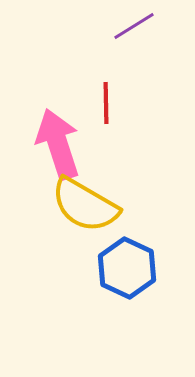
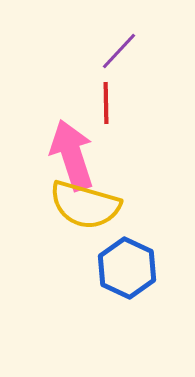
purple line: moved 15 px left, 25 px down; rotated 15 degrees counterclockwise
pink arrow: moved 14 px right, 11 px down
yellow semicircle: rotated 14 degrees counterclockwise
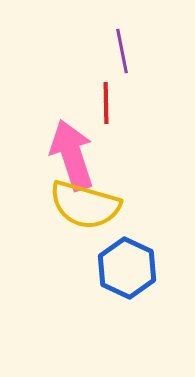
purple line: moved 3 px right; rotated 54 degrees counterclockwise
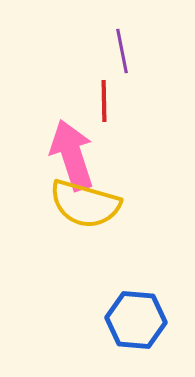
red line: moved 2 px left, 2 px up
yellow semicircle: moved 1 px up
blue hexagon: moved 9 px right, 52 px down; rotated 20 degrees counterclockwise
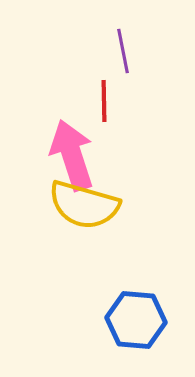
purple line: moved 1 px right
yellow semicircle: moved 1 px left, 1 px down
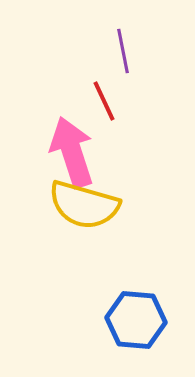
red line: rotated 24 degrees counterclockwise
pink arrow: moved 3 px up
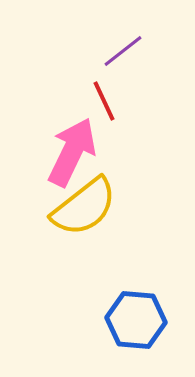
purple line: rotated 63 degrees clockwise
pink arrow: rotated 44 degrees clockwise
yellow semicircle: moved 2 px down; rotated 54 degrees counterclockwise
